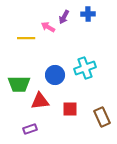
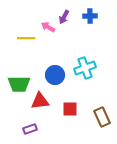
blue cross: moved 2 px right, 2 px down
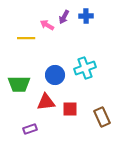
blue cross: moved 4 px left
pink arrow: moved 1 px left, 2 px up
red triangle: moved 6 px right, 1 px down
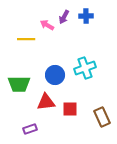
yellow line: moved 1 px down
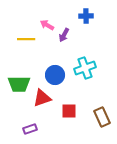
purple arrow: moved 18 px down
red triangle: moved 4 px left, 4 px up; rotated 12 degrees counterclockwise
red square: moved 1 px left, 2 px down
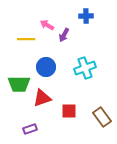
blue circle: moved 9 px left, 8 px up
brown rectangle: rotated 12 degrees counterclockwise
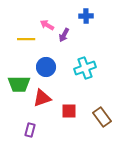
purple rectangle: moved 1 px down; rotated 56 degrees counterclockwise
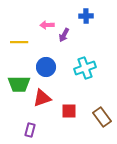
pink arrow: rotated 32 degrees counterclockwise
yellow line: moved 7 px left, 3 px down
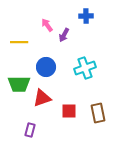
pink arrow: rotated 56 degrees clockwise
brown rectangle: moved 4 px left, 4 px up; rotated 24 degrees clockwise
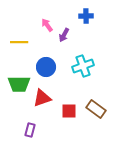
cyan cross: moved 2 px left, 2 px up
brown rectangle: moved 2 px left, 4 px up; rotated 42 degrees counterclockwise
